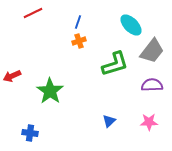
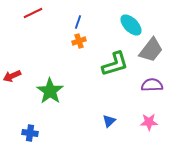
gray trapezoid: moved 1 px left, 1 px up
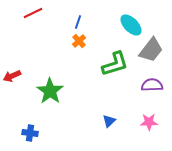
orange cross: rotated 24 degrees counterclockwise
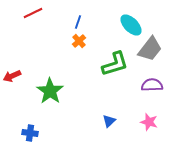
gray trapezoid: moved 1 px left, 1 px up
pink star: rotated 18 degrees clockwise
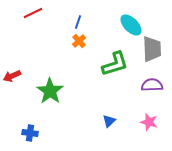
gray trapezoid: moved 2 px right; rotated 40 degrees counterclockwise
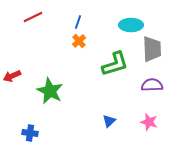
red line: moved 4 px down
cyan ellipse: rotated 45 degrees counterclockwise
green star: rotated 8 degrees counterclockwise
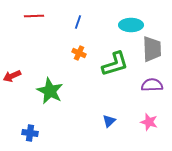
red line: moved 1 px right, 1 px up; rotated 24 degrees clockwise
orange cross: moved 12 px down; rotated 24 degrees counterclockwise
